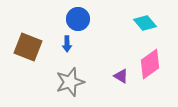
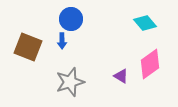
blue circle: moved 7 px left
blue arrow: moved 5 px left, 3 px up
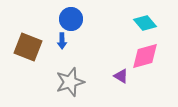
pink diamond: moved 5 px left, 8 px up; rotated 20 degrees clockwise
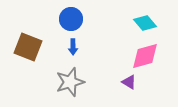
blue arrow: moved 11 px right, 6 px down
purple triangle: moved 8 px right, 6 px down
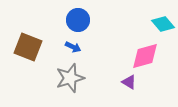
blue circle: moved 7 px right, 1 px down
cyan diamond: moved 18 px right, 1 px down
blue arrow: rotated 63 degrees counterclockwise
gray star: moved 4 px up
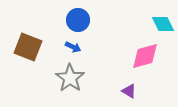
cyan diamond: rotated 15 degrees clockwise
gray star: rotated 20 degrees counterclockwise
purple triangle: moved 9 px down
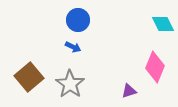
brown square: moved 1 px right, 30 px down; rotated 28 degrees clockwise
pink diamond: moved 10 px right, 11 px down; rotated 52 degrees counterclockwise
gray star: moved 6 px down
purple triangle: rotated 49 degrees counterclockwise
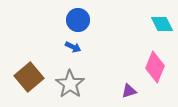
cyan diamond: moved 1 px left
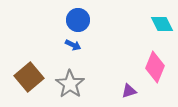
blue arrow: moved 2 px up
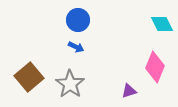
blue arrow: moved 3 px right, 2 px down
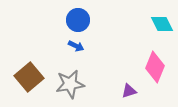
blue arrow: moved 1 px up
gray star: rotated 28 degrees clockwise
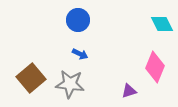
blue arrow: moved 4 px right, 8 px down
brown square: moved 2 px right, 1 px down
gray star: rotated 16 degrees clockwise
